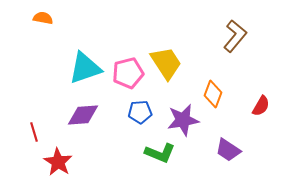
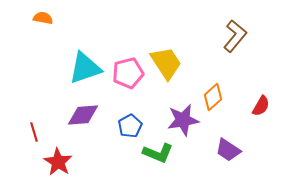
orange diamond: moved 3 px down; rotated 28 degrees clockwise
blue pentagon: moved 10 px left, 14 px down; rotated 25 degrees counterclockwise
green L-shape: moved 2 px left
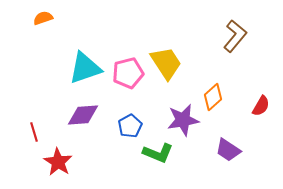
orange semicircle: rotated 30 degrees counterclockwise
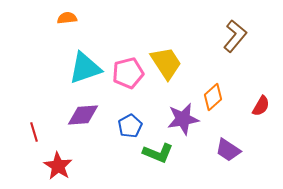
orange semicircle: moved 24 px right; rotated 12 degrees clockwise
purple star: moved 1 px up
red star: moved 4 px down
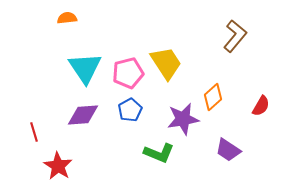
cyan triangle: rotated 45 degrees counterclockwise
blue pentagon: moved 16 px up
green L-shape: moved 1 px right
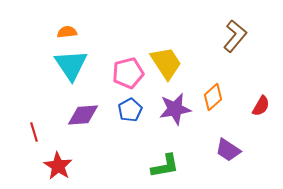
orange semicircle: moved 14 px down
cyan triangle: moved 14 px left, 3 px up
purple star: moved 8 px left, 10 px up
green L-shape: moved 6 px right, 13 px down; rotated 32 degrees counterclockwise
